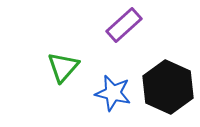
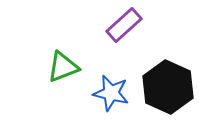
green triangle: rotated 28 degrees clockwise
blue star: moved 2 px left
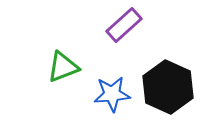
blue star: moved 1 px right, 1 px down; rotated 18 degrees counterclockwise
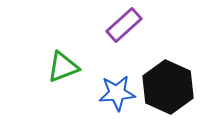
blue star: moved 5 px right, 1 px up
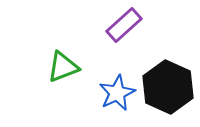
blue star: rotated 21 degrees counterclockwise
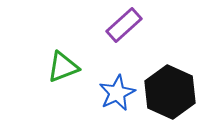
black hexagon: moved 2 px right, 5 px down
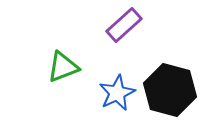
black hexagon: moved 2 px up; rotated 9 degrees counterclockwise
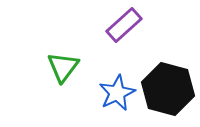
green triangle: rotated 32 degrees counterclockwise
black hexagon: moved 2 px left, 1 px up
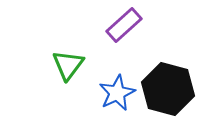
green triangle: moved 5 px right, 2 px up
